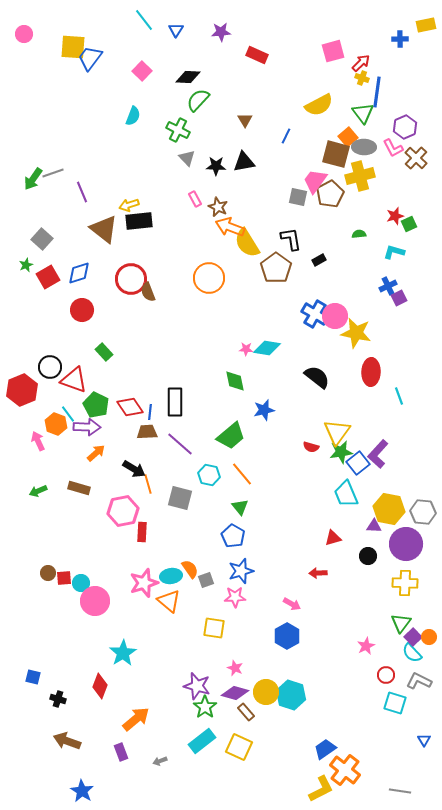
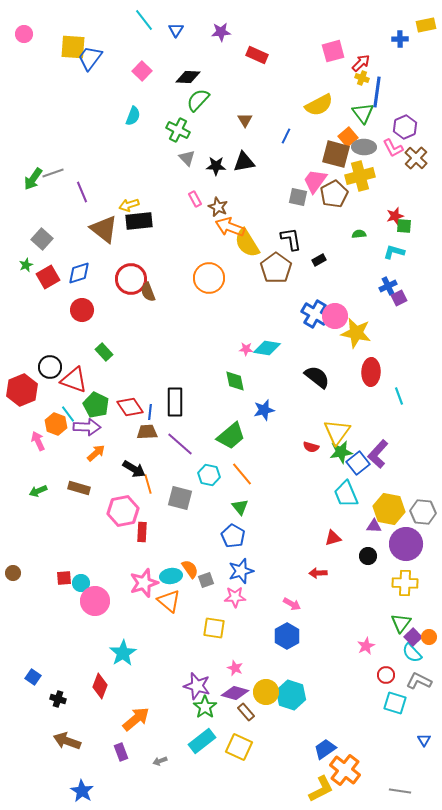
brown pentagon at (330, 194): moved 4 px right
green square at (409, 224): moved 5 px left, 2 px down; rotated 28 degrees clockwise
brown circle at (48, 573): moved 35 px left
blue square at (33, 677): rotated 21 degrees clockwise
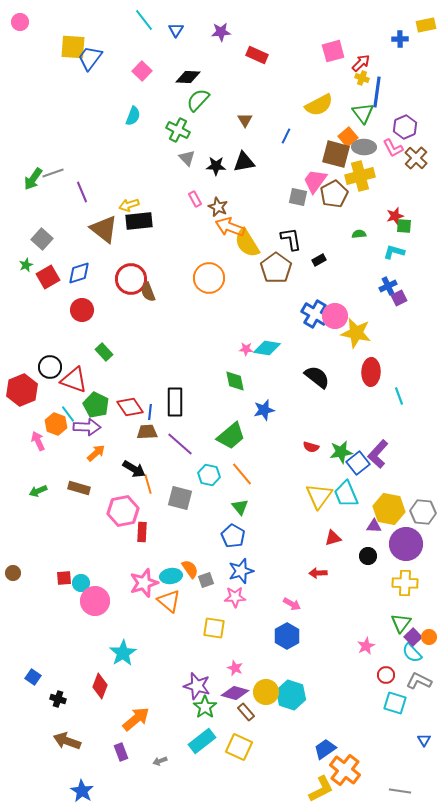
pink circle at (24, 34): moved 4 px left, 12 px up
yellow triangle at (337, 432): moved 18 px left, 64 px down
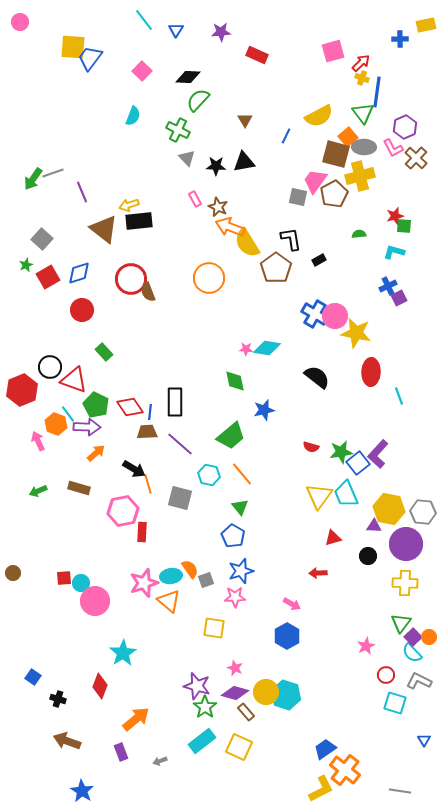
yellow semicircle at (319, 105): moved 11 px down
cyan hexagon at (291, 695): moved 5 px left
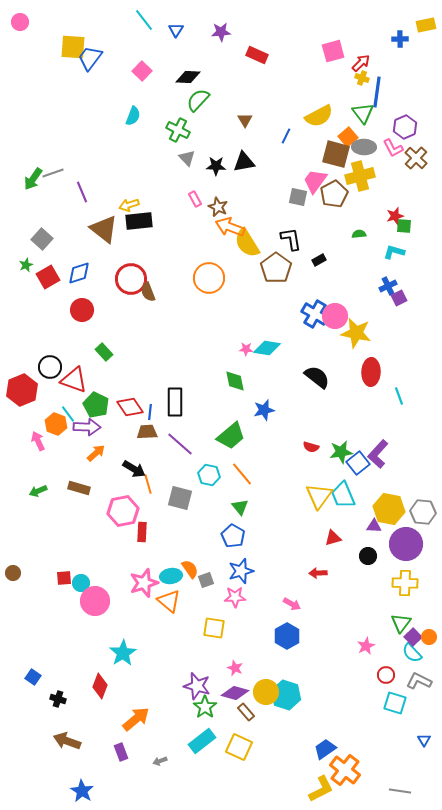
cyan trapezoid at (346, 494): moved 3 px left, 1 px down
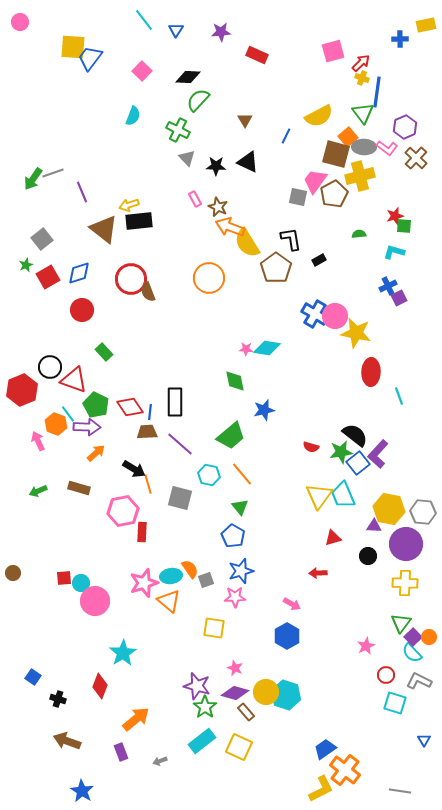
pink L-shape at (393, 148): moved 6 px left; rotated 25 degrees counterclockwise
black triangle at (244, 162): moved 4 px right; rotated 35 degrees clockwise
gray square at (42, 239): rotated 10 degrees clockwise
black semicircle at (317, 377): moved 38 px right, 58 px down
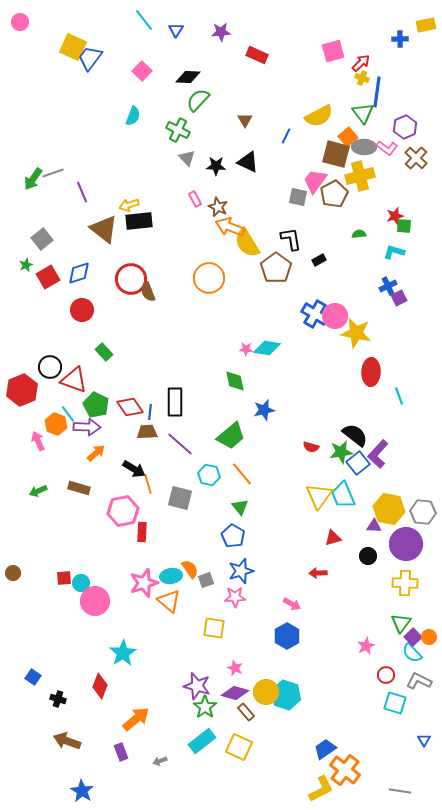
yellow square at (73, 47): rotated 20 degrees clockwise
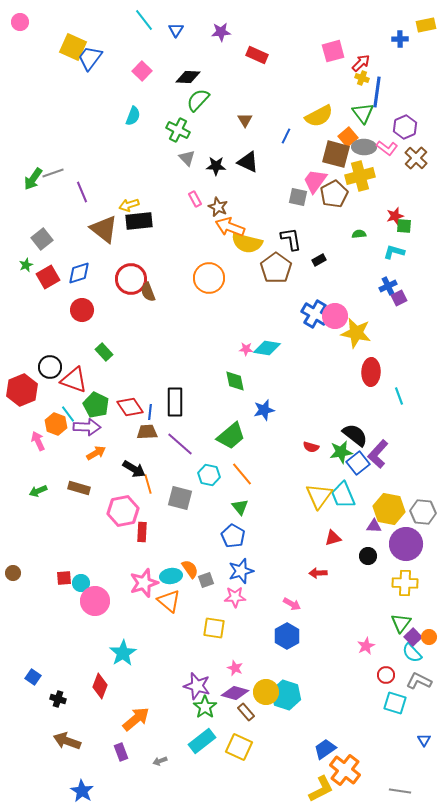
yellow semicircle at (247, 243): rotated 44 degrees counterclockwise
orange arrow at (96, 453): rotated 12 degrees clockwise
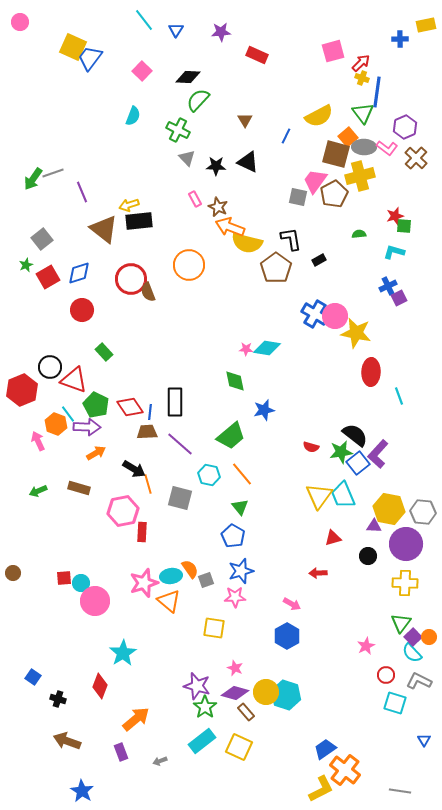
orange circle at (209, 278): moved 20 px left, 13 px up
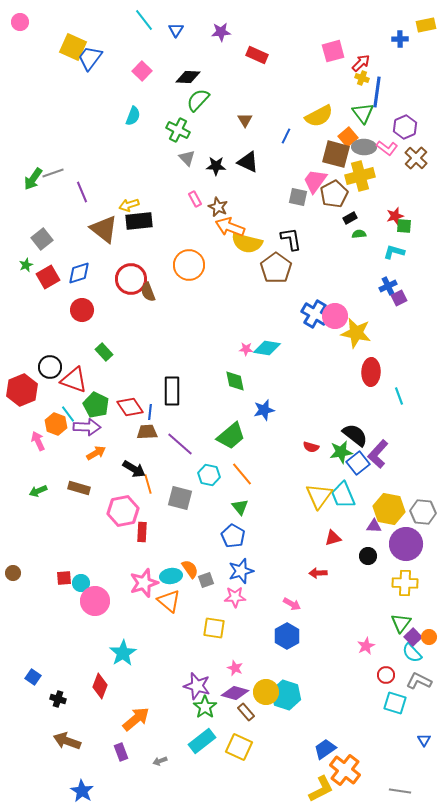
black rectangle at (319, 260): moved 31 px right, 42 px up
black rectangle at (175, 402): moved 3 px left, 11 px up
